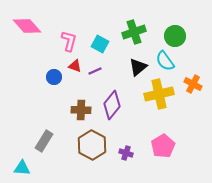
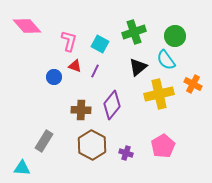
cyan semicircle: moved 1 px right, 1 px up
purple line: rotated 40 degrees counterclockwise
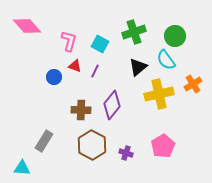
orange cross: rotated 30 degrees clockwise
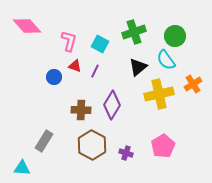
purple diamond: rotated 8 degrees counterclockwise
